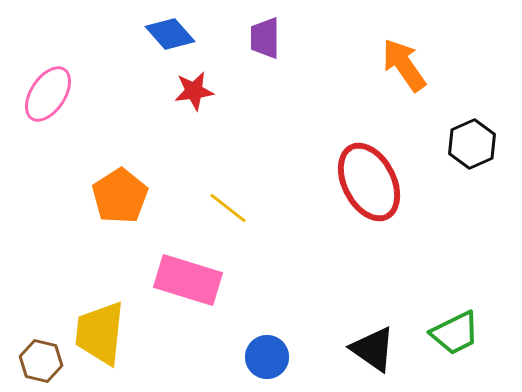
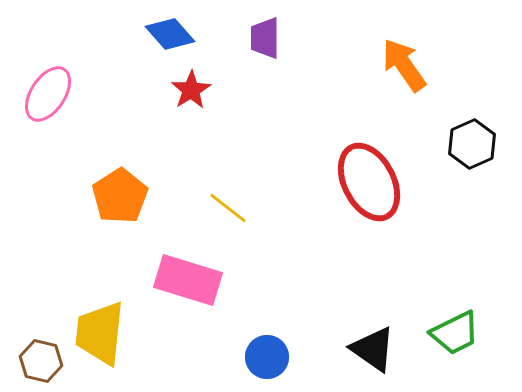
red star: moved 3 px left, 1 px up; rotated 24 degrees counterclockwise
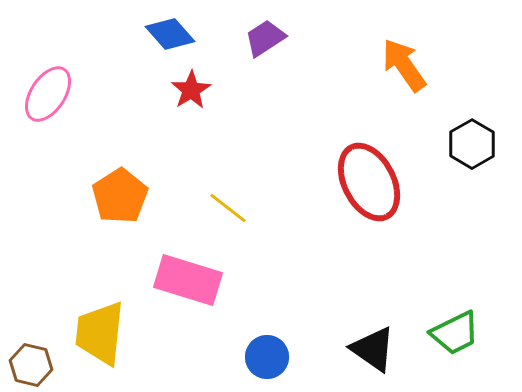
purple trapezoid: rotated 57 degrees clockwise
black hexagon: rotated 6 degrees counterclockwise
brown hexagon: moved 10 px left, 4 px down
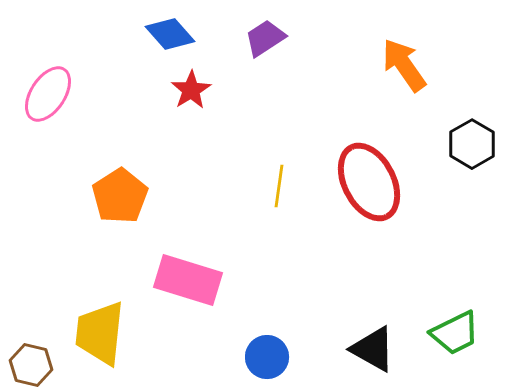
yellow line: moved 51 px right, 22 px up; rotated 60 degrees clockwise
black triangle: rotated 6 degrees counterclockwise
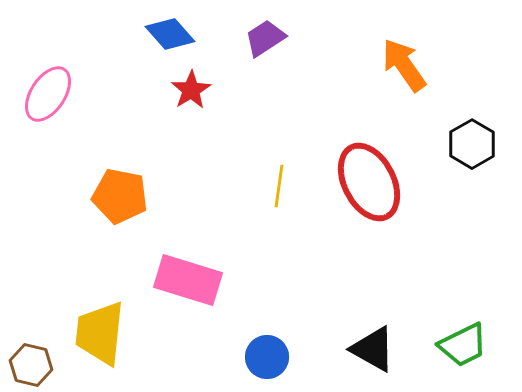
orange pentagon: rotated 28 degrees counterclockwise
green trapezoid: moved 8 px right, 12 px down
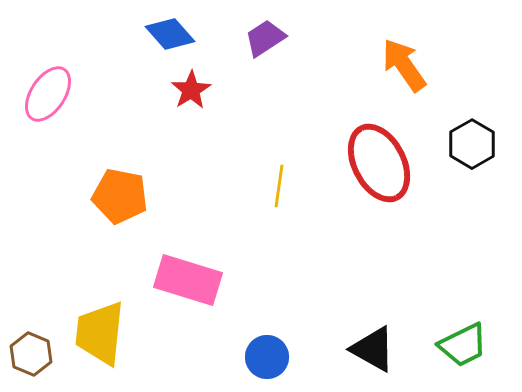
red ellipse: moved 10 px right, 19 px up
brown hexagon: moved 11 px up; rotated 9 degrees clockwise
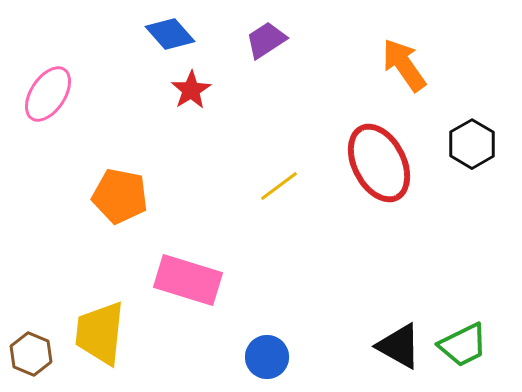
purple trapezoid: moved 1 px right, 2 px down
yellow line: rotated 45 degrees clockwise
black triangle: moved 26 px right, 3 px up
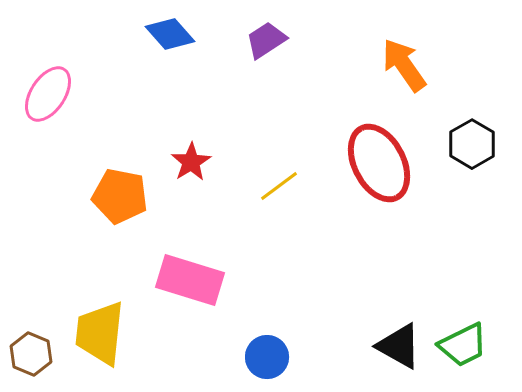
red star: moved 72 px down
pink rectangle: moved 2 px right
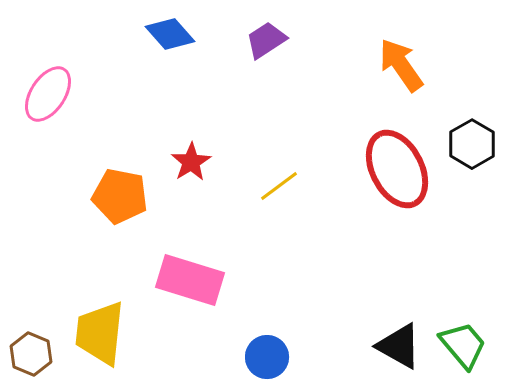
orange arrow: moved 3 px left
red ellipse: moved 18 px right, 6 px down
green trapezoid: rotated 104 degrees counterclockwise
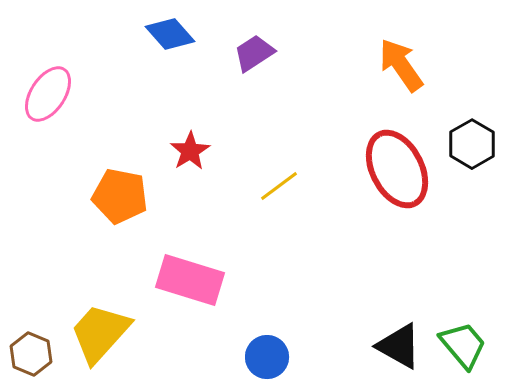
purple trapezoid: moved 12 px left, 13 px down
red star: moved 1 px left, 11 px up
yellow trapezoid: rotated 36 degrees clockwise
